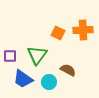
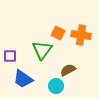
orange cross: moved 2 px left, 5 px down; rotated 12 degrees clockwise
green triangle: moved 5 px right, 5 px up
brown semicircle: rotated 56 degrees counterclockwise
cyan circle: moved 7 px right, 4 px down
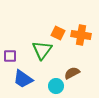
brown semicircle: moved 4 px right, 3 px down
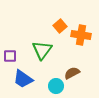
orange square: moved 2 px right, 7 px up; rotated 24 degrees clockwise
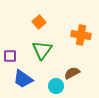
orange square: moved 21 px left, 4 px up
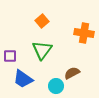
orange square: moved 3 px right, 1 px up
orange cross: moved 3 px right, 2 px up
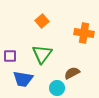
green triangle: moved 4 px down
blue trapezoid: rotated 25 degrees counterclockwise
cyan circle: moved 1 px right, 2 px down
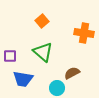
green triangle: moved 1 px right, 2 px up; rotated 25 degrees counterclockwise
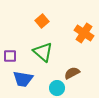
orange cross: rotated 24 degrees clockwise
